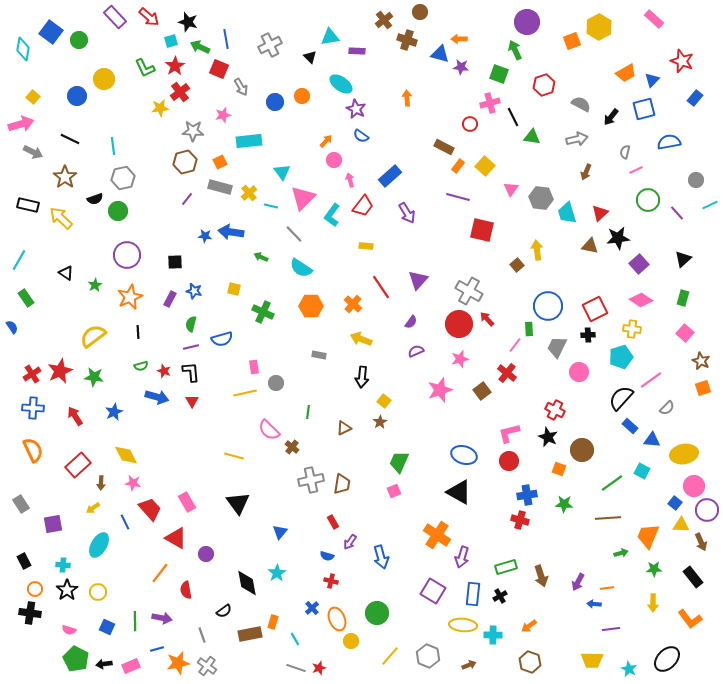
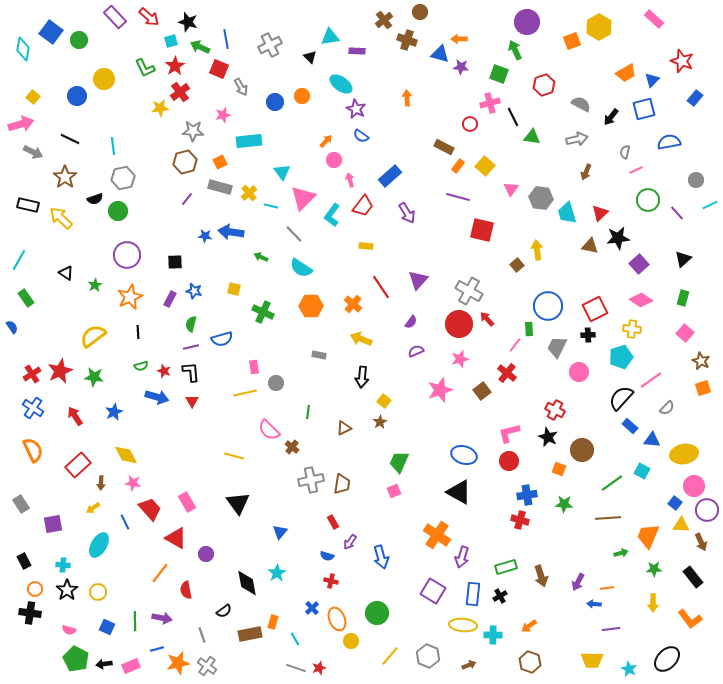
blue cross at (33, 408): rotated 30 degrees clockwise
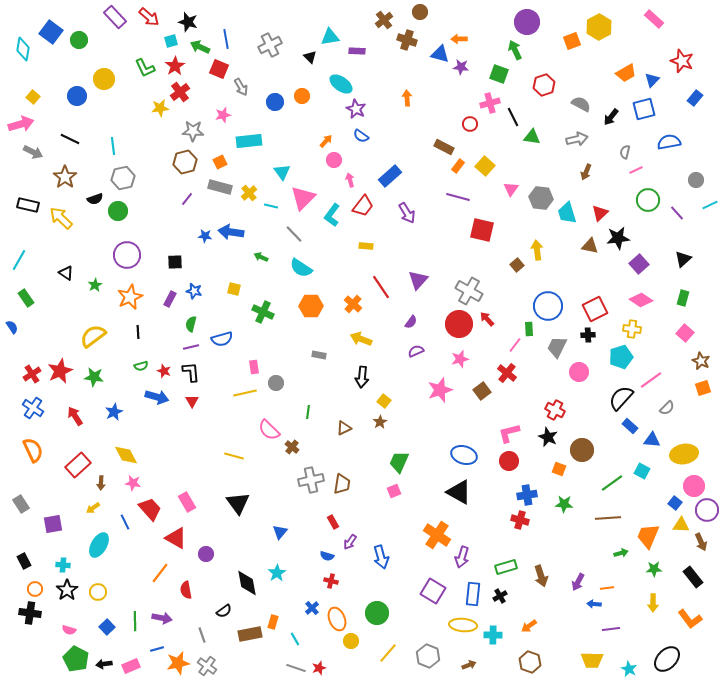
blue square at (107, 627): rotated 21 degrees clockwise
yellow line at (390, 656): moved 2 px left, 3 px up
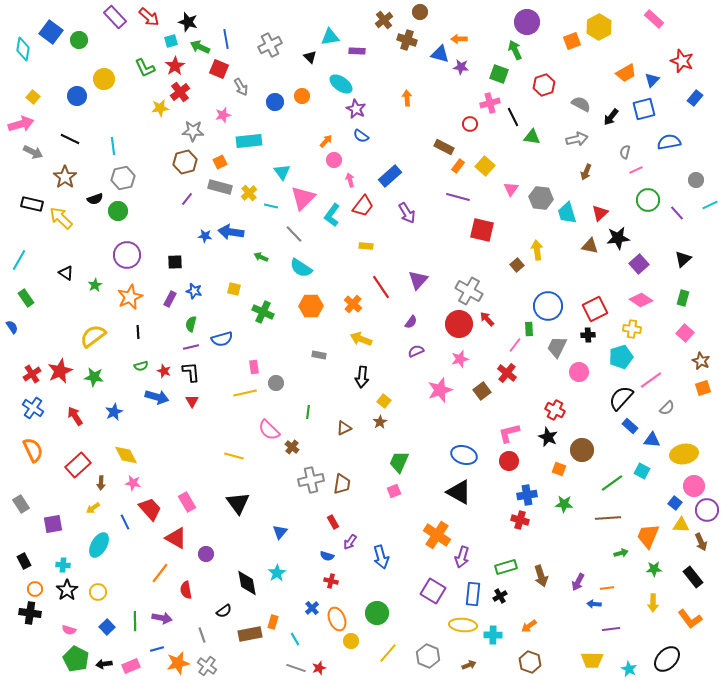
black rectangle at (28, 205): moved 4 px right, 1 px up
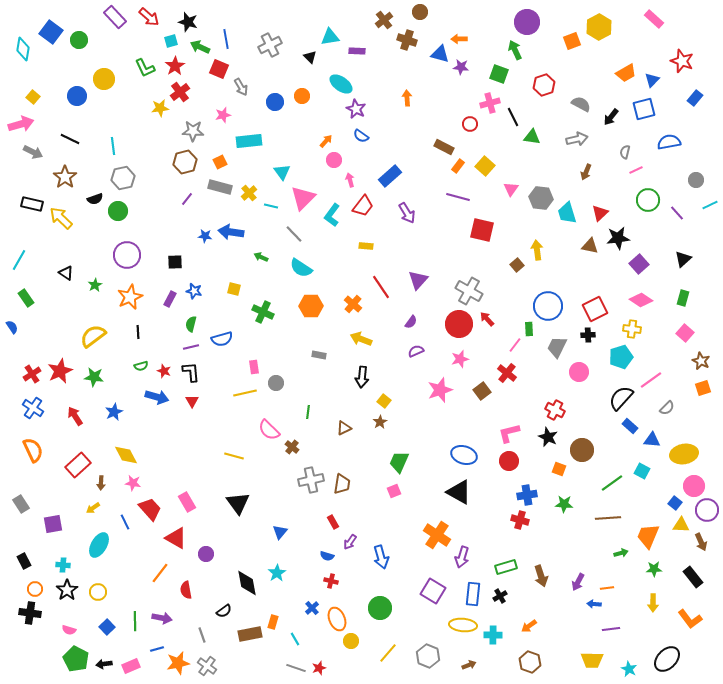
green circle at (377, 613): moved 3 px right, 5 px up
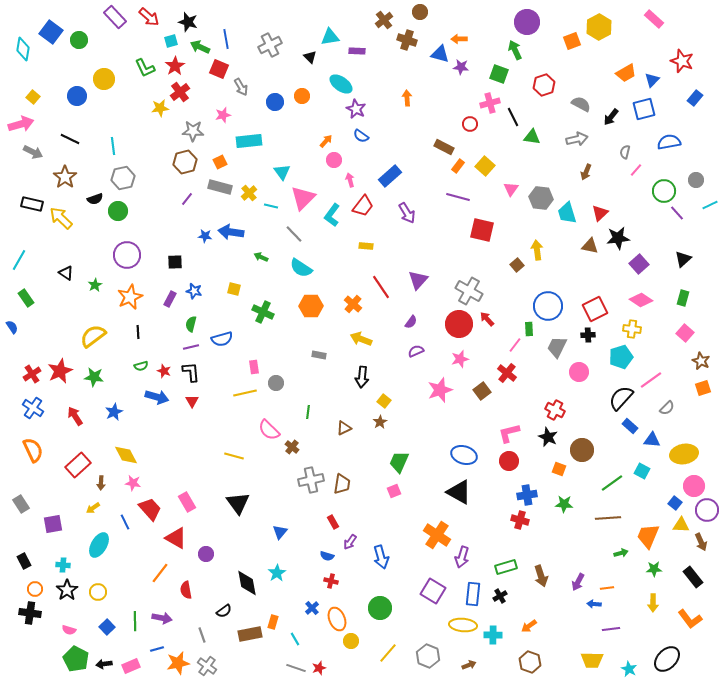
pink line at (636, 170): rotated 24 degrees counterclockwise
green circle at (648, 200): moved 16 px right, 9 px up
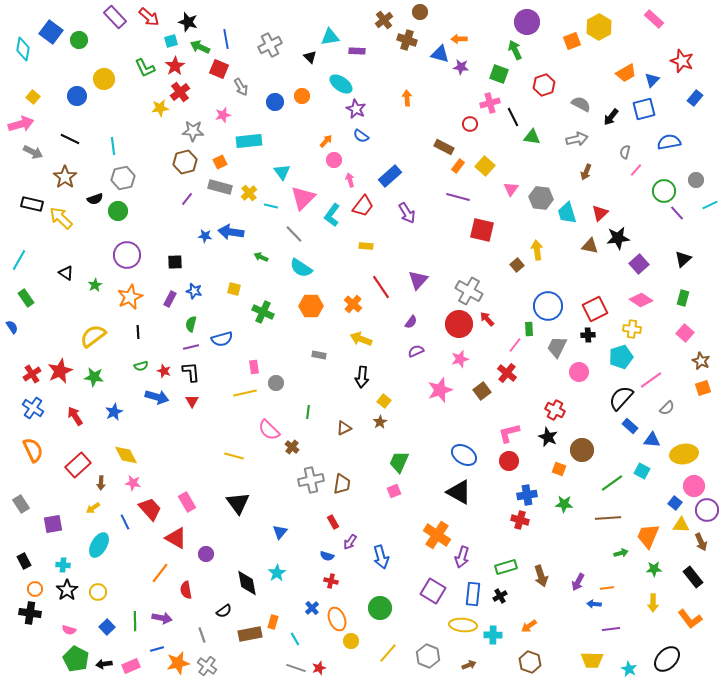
blue ellipse at (464, 455): rotated 15 degrees clockwise
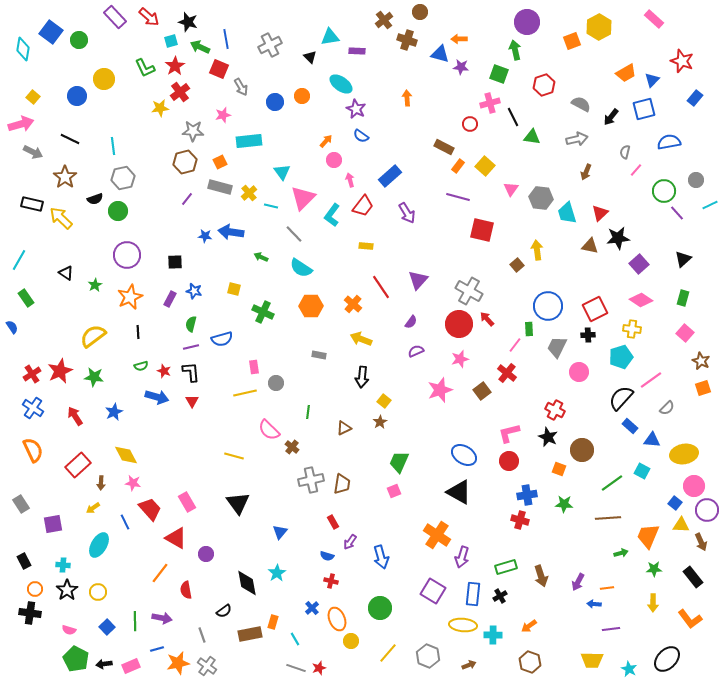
green arrow at (515, 50): rotated 12 degrees clockwise
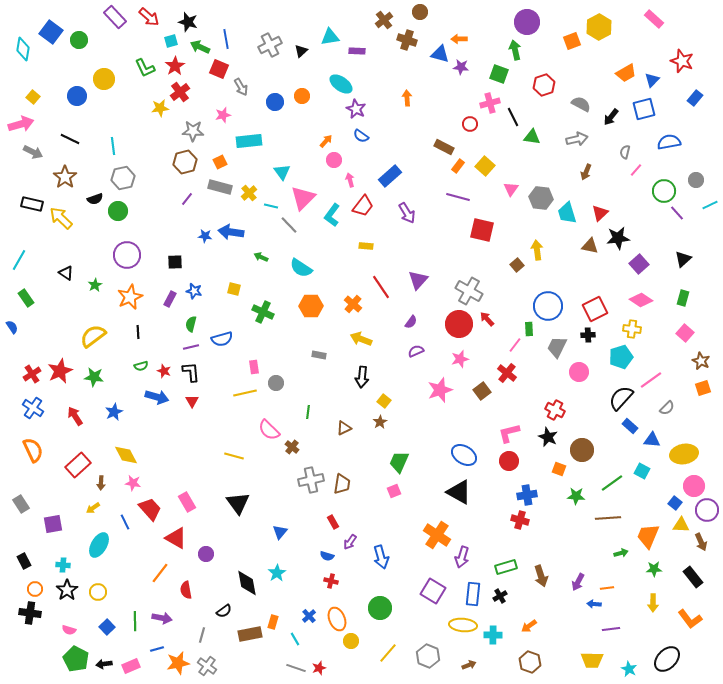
black triangle at (310, 57): moved 9 px left, 6 px up; rotated 32 degrees clockwise
gray line at (294, 234): moved 5 px left, 9 px up
green star at (564, 504): moved 12 px right, 8 px up
blue cross at (312, 608): moved 3 px left, 8 px down
gray line at (202, 635): rotated 35 degrees clockwise
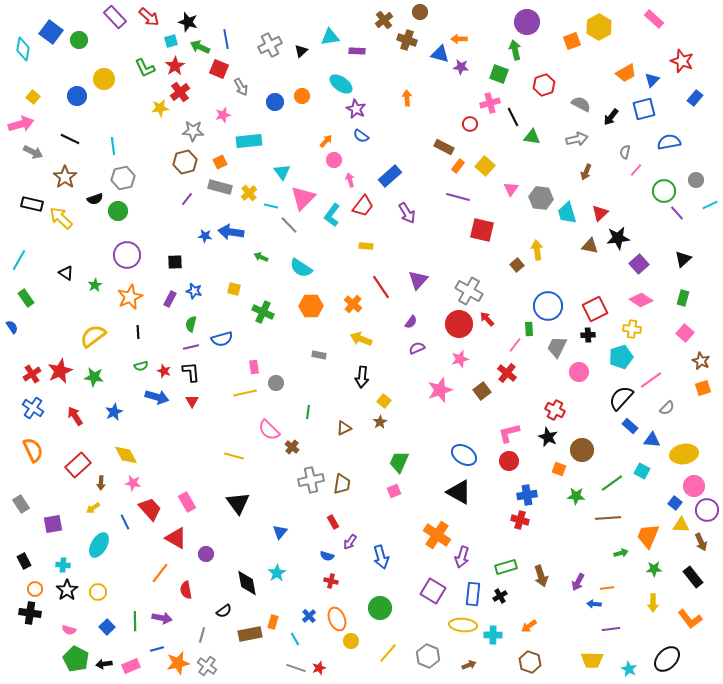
purple semicircle at (416, 351): moved 1 px right, 3 px up
